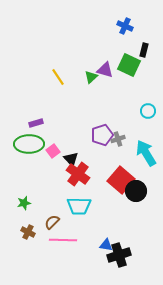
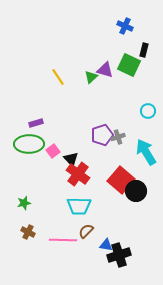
gray cross: moved 2 px up
cyan arrow: moved 1 px up
brown semicircle: moved 34 px right, 9 px down
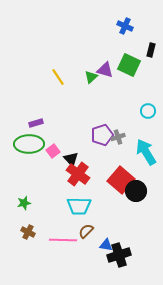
black rectangle: moved 7 px right
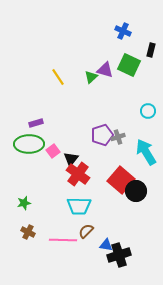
blue cross: moved 2 px left, 5 px down
black triangle: rotated 21 degrees clockwise
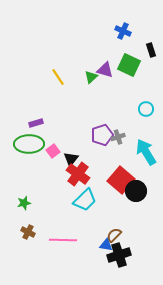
black rectangle: rotated 32 degrees counterclockwise
cyan circle: moved 2 px left, 2 px up
cyan trapezoid: moved 6 px right, 6 px up; rotated 45 degrees counterclockwise
brown semicircle: moved 28 px right, 4 px down
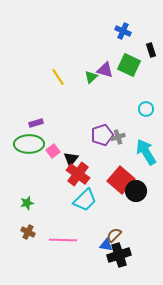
green star: moved 3 px right
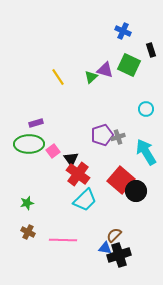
black triangle: rotated 14 degrees counterclockwise
blue triangle: moved 1 px left, 3 px down
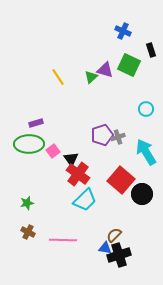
black circle: moved 6 px right, 3 px down
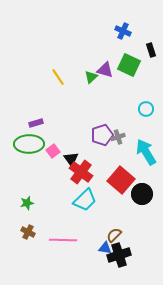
red cross: moved 3 px right, 2 px up
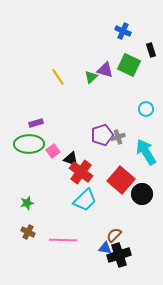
black triangle: rotated 35 degrees counterclockwise
